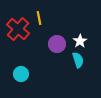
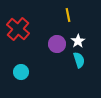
yellow line: moved 29 px right, 3 px up
white star: moved 2 px left
cyan semicircle: moved 1 px right
cyan circle: moved 2 px up
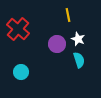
white star: moved 2 px up; rotated 16 degrees counterclockwise
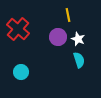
purple circle: moved 1 px right, 7 px up
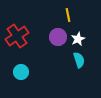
red cross: moved 1 px left, 7 px down; rotated 15 degrees clockwise
white star: rotated 24 degrees clockwise
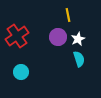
cyan semicircle: moved 1 px up
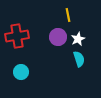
red cross: rotated 25 degrees clockwise
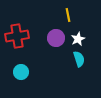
purple circle: moved 2 px left, 1 px down
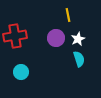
red cross: moved 2 px left
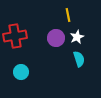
white star: moved 1 px left, 2 px up
